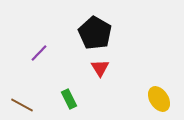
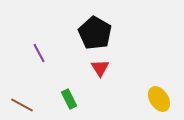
purple line: rotated 72 degrees counterclockwise
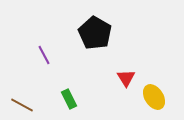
purple line: moved 5 px right, 2 px down
red triangle: moved 26 px right, 10 px down
yellow ellipse: moved 5 px left, 2 px up
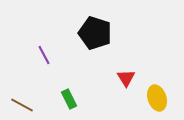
black pentagon: rotated 12 degrees counterclockwise
yellow ellipse: moved 3 px right, 1 px down; rotated 15 degrees clockwise
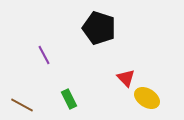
black pentagon: moved 4 px right, 5 px up
red triangle: rotated 12 degrees counterclockwise
yellow ellipse: moved 10 px left; rotated 40 degrees counterclockwise
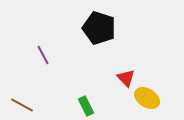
purple line: moved 1 px left
green rectangle: moved 17 px right, 7 px down
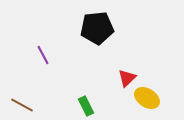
black pentagon: moved 2 px left; rotated 24 degrees counterclockwise
red triangle: moved 1 px right; rotated 30 degrees clockwise
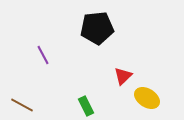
red triangle: moved 4 px left, 2 px up
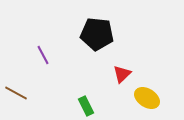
black pentagon: moved 6 px down; rotated 12 degrees clockwise
red triangle: moved 1 px left, 2 px up
brown line: moved 6 px left, 12 px up
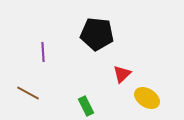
purple line: moved 3 px up; rotated 24 degrees clockwise
brown line: moved 12 px right
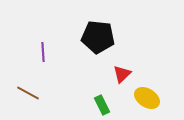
black pentagon: moved 1 px right, 3 px down
green rectangle: moved 16 px right, 1 px up
